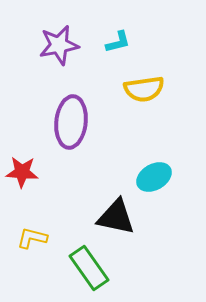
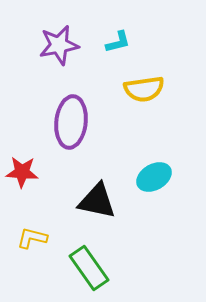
black triangle: moved 19 px left, 16 px up
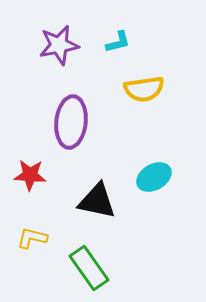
red star: moved 8 px right, 3 px down
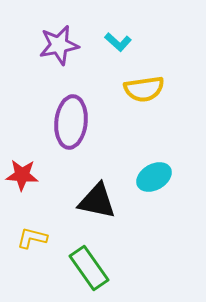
cyan L-shape: rotated 56 degrees clockwise
red star: moved 8 px left
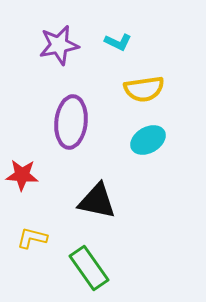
cyan L-shape: rotated 16 degrees counterclockwise
cyan ellipse: moved 6 px left, 37 px up
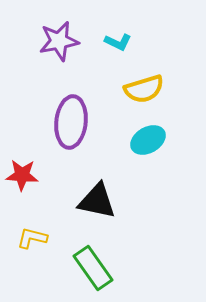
purple star: moved 4 px up
yellow semicircle: rotated 9 degrees counterclockwise
green rectangle: moved 4 px right
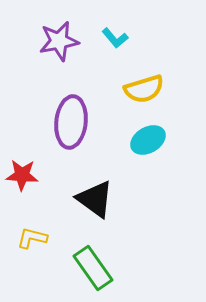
cyan L-shape: moved 3 px left, 4 px up; rotated 24 degrees clockwise
black triangle: moved 2 px left, 2 px up; rotated 24 degrees clockwise
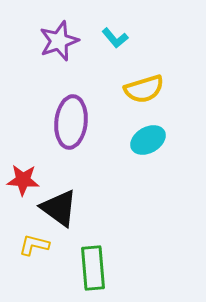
purple star: rotated 9 degrees counterclockwise
red star: moved 1 px right, 5 px down
black triangle: moved 36 px left, 9 px down
yellow L-shape: moved 2 px right, 7 px down
green rectangle: rotated 30 degrees clockwise
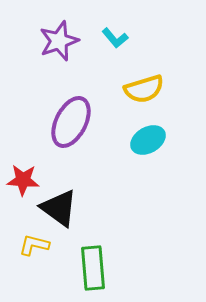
purple ellipse: rotated 21 degrees clockwise
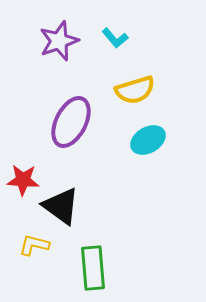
yellow semicircle: moved 9 px left, 1 px down
black triangle: moved 2 px right, 2 px up
